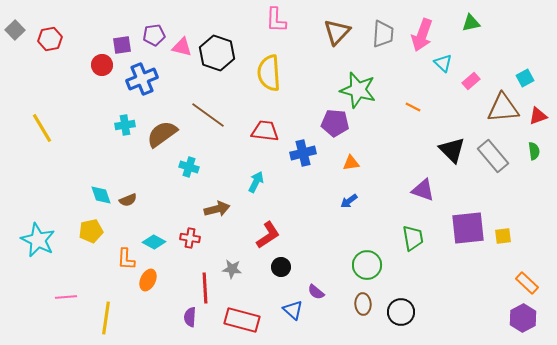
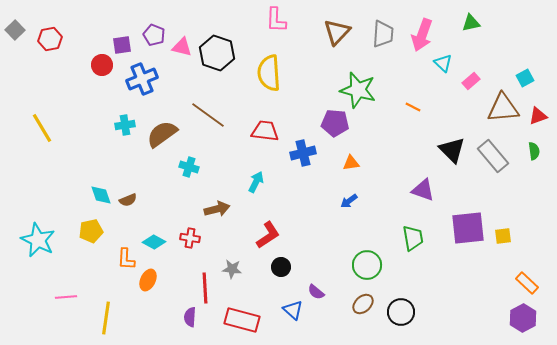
purple pentagon at (154, 35): rotated 30 degrees clockwise
brown ellipse at (363, 304): rotated 50 degrees clockwise
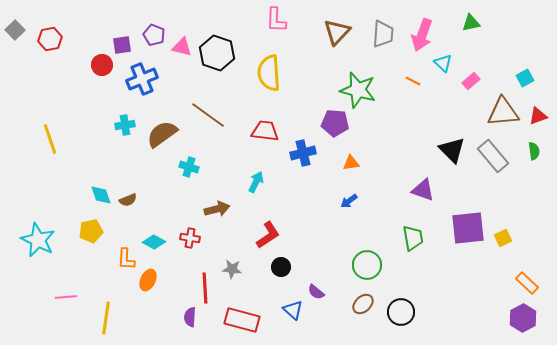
orange line at (413, 107): moved 26 px up
brown triangle at (503, 108): moved 4 px down
yellow line at (42, 128): moved 8 px right, 11 px down; rotated 12 degrees clockwise
yellow square at (503, 236): moved 2 px down; rotated 18 degrees counterclockwise
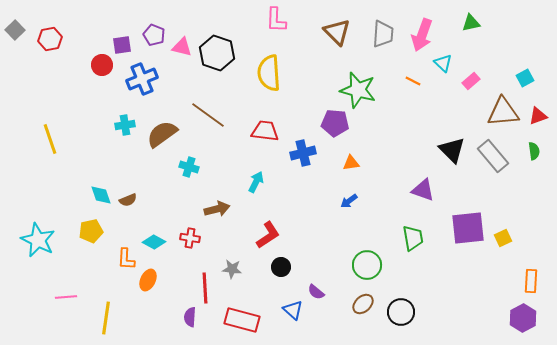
brown triangle at (337, 32): rotated 28 degrees counterclockwise
orange rectangle at (527, 283): moved 4 px right, 2 px up; rotated 50 degrees clockwise
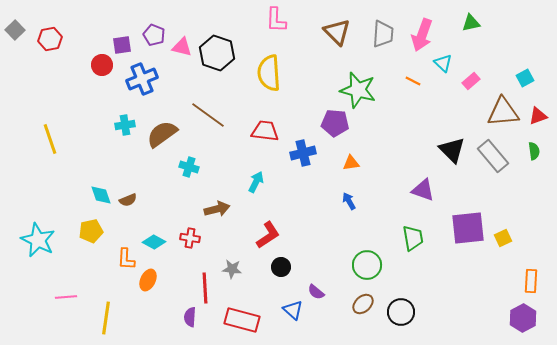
blue arrow at (349, 201): rotated 96 degrees clockwise
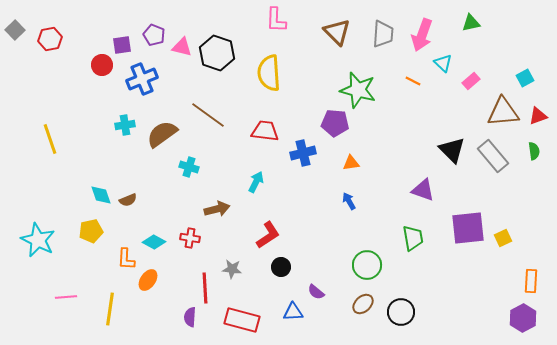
orange ellipse at (148, 280): rotated 10 degrees clockwise
blue triangle at (293, 310): moved 2 px down; rotated 45 degrees counterclockwise
yellow line at (106, 318): moved 4 px right, 9 px up
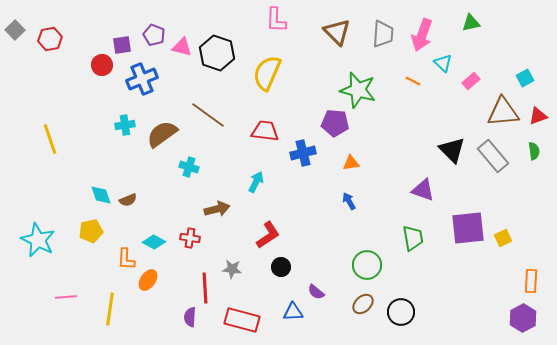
yellow semicircle at (269, 73): moved 2 px left; rotated 27 degrees clockwise
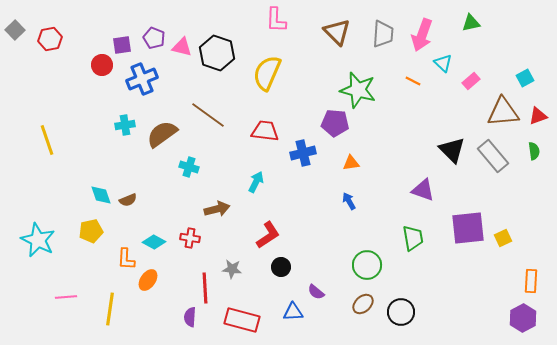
purple pentagon at (154, 35): moved 3 px down
yellow line at (50, 139): moved 3 px left, 1 px down
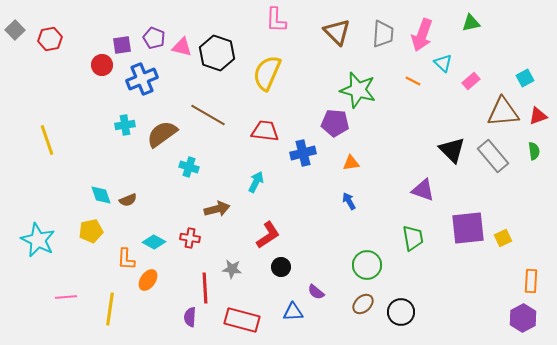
brown line at (208, 115): rotated 6 degrees counterclockwise
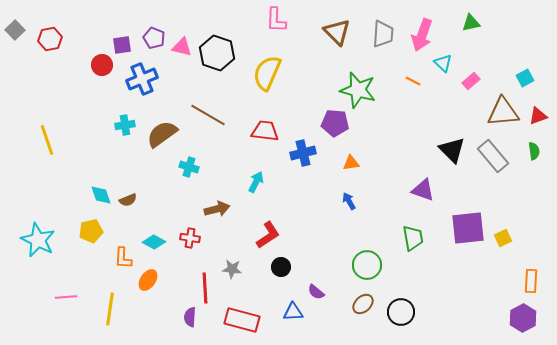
orange L-shape at (126, 259): moved 3 px left, 1 px up
